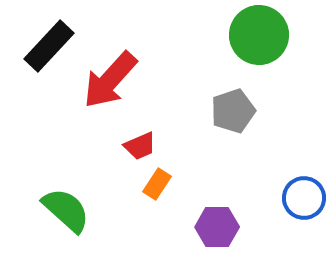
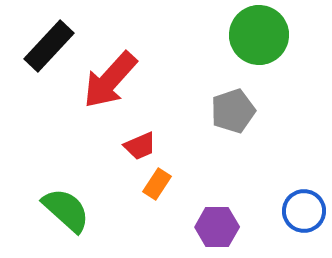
blue circle: moved 13 px down
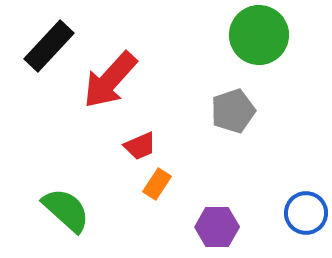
blue circle: moved 2 px right, 2 px down
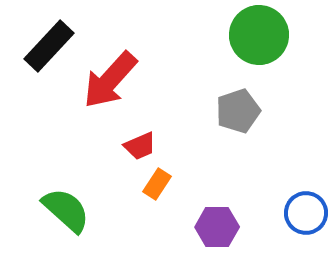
gray pentagon: moved 5 px right
